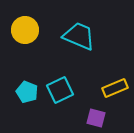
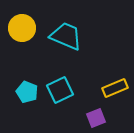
yellow circle: moved 3 px left, 2 px up
cyan trapezoid: moved 13 px left
purple square: rotated 36 degrees counterclockwise
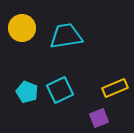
cyan trapezoid: rotated 32 degrees counterclockwise
purple square: moved 3 px right
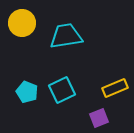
yellow circle: moved 5 px up
cyan square: moved 2 px right
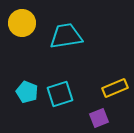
cyan square: moved 2 px left, 4 px down; rotated 8 degrees clockwise
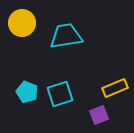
purple square: moved 3 px up
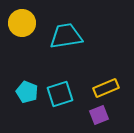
yellow rectangle: moved 9 px left
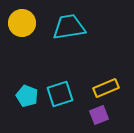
cyan trapezoid: moved 3 px right, 9 px up
cyan pentagon: moved 4 px down
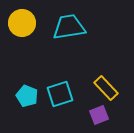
yellow rectangle: rotated 70 degrees clockwise
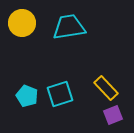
purple square: moved 14 px right
